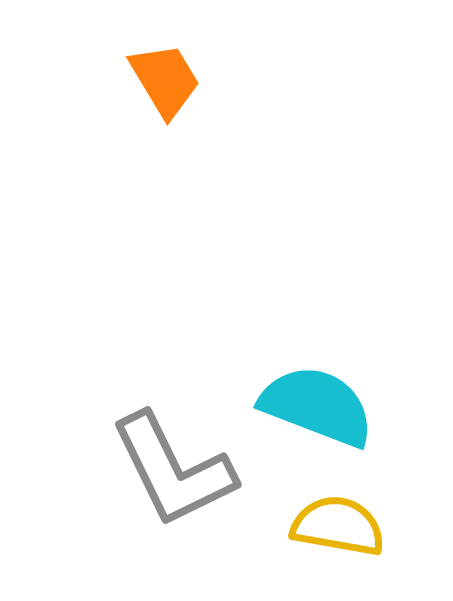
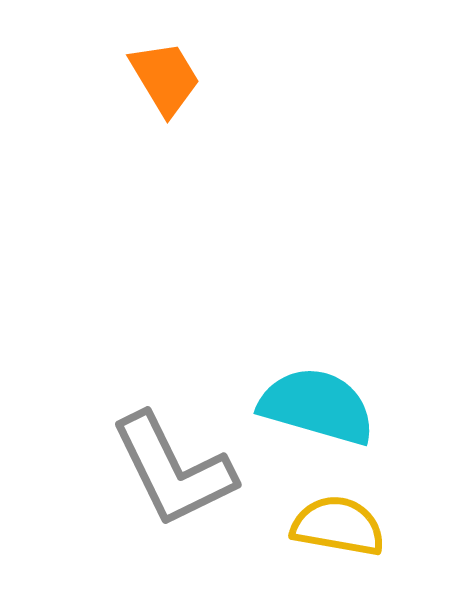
orange trapezoid: moved 2 px up
cyan semicircle: rotated 5 degrees counterclockwise
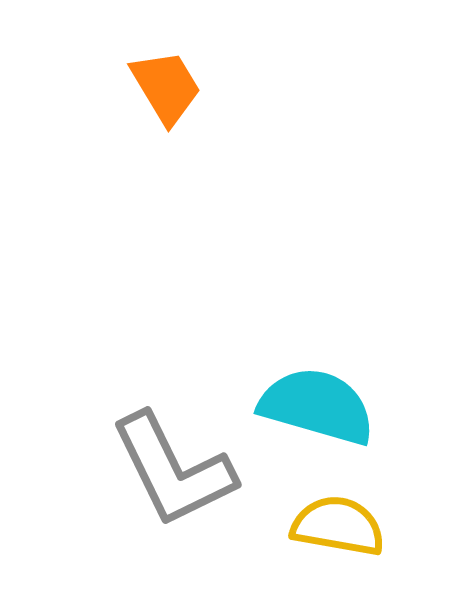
orange trapezoid: moved 1 px right, 9 px down
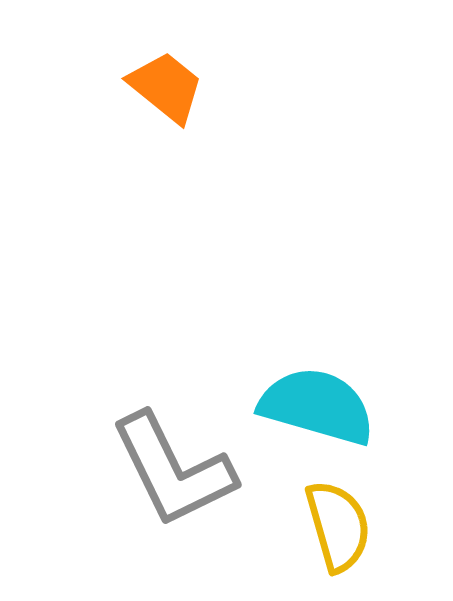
orange trapezoid: rotated 20 degrees counterclockwise
yellow semicircle: rotated 64 degrees clockwise
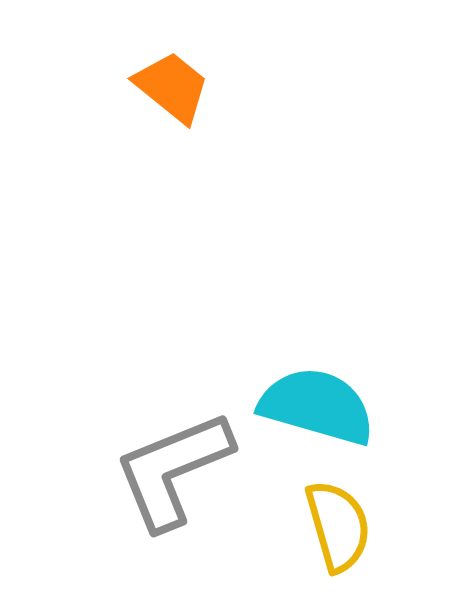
orange trapezoid: moved 6 px right
gray L-shape: rotated 94 degrees clockwise
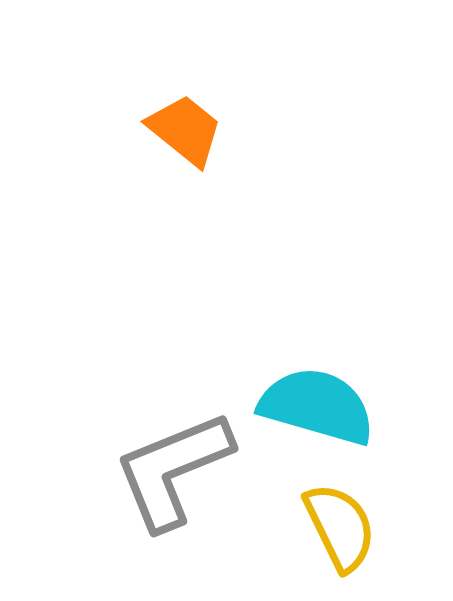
orange trapezoid: moved 13 px right, 43 px down
yellow semicircle: moved 2 px right, 1 px down; rotated 10 degrees counterclockwise
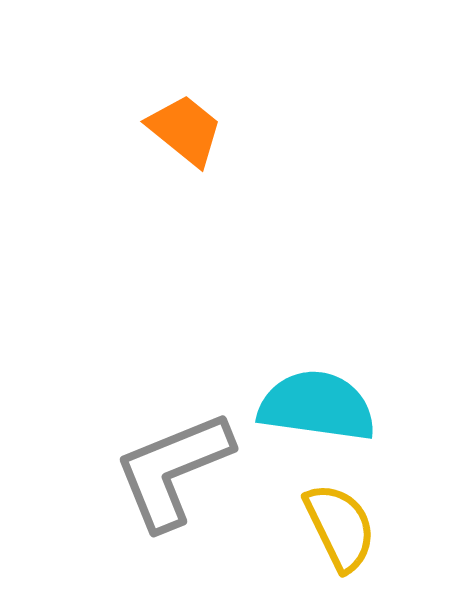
cyan semicircle: rotated 8 degrees counterclockwise
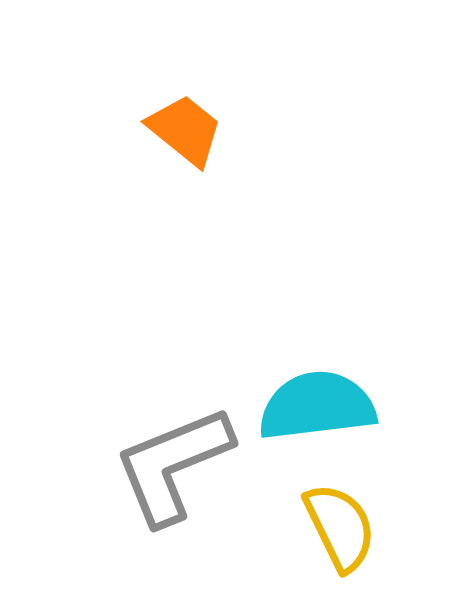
cyan semicircle: rotated 15 degrees counterclockwise
gray L-shape: moved 5 px up
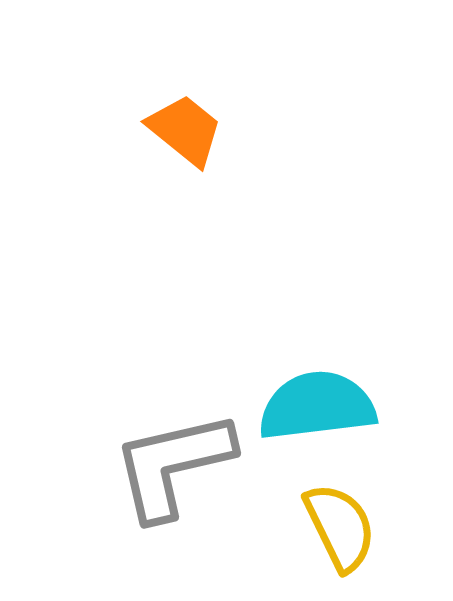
gray L-shape: rotated 9 degrees clockwise
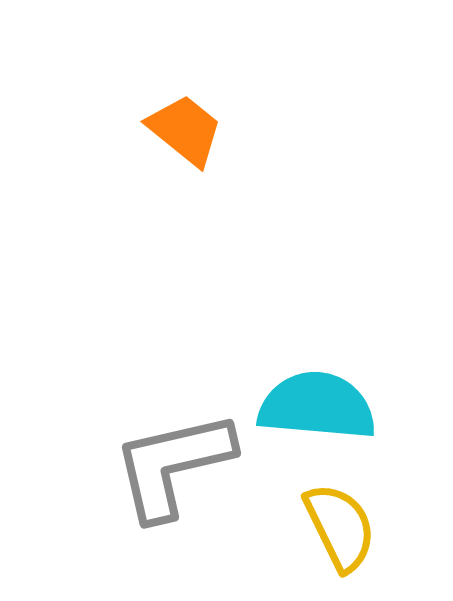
cyan semicircle: rotated 12 degrees clockwise
